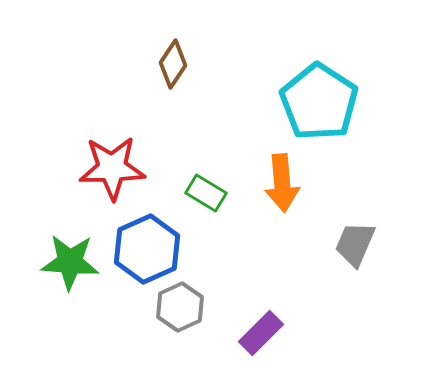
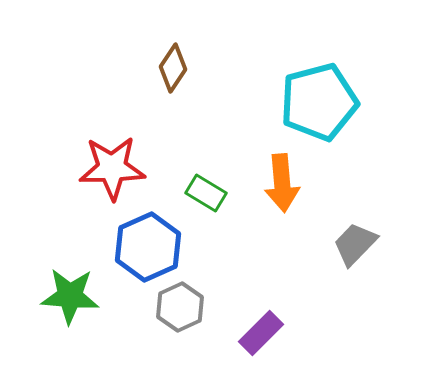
brown diamond: moved 4 px down
cyan pentagon: rotated 24 degrees clockwise
gray trapezoid: rotated 21 degrees clockwise
blue hexagon: moved 1 px right, 2 px up
green star: moved 34 px down
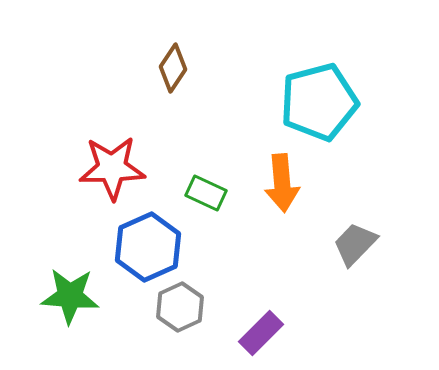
green rectangle: rotated 6 degrees counterclockwise
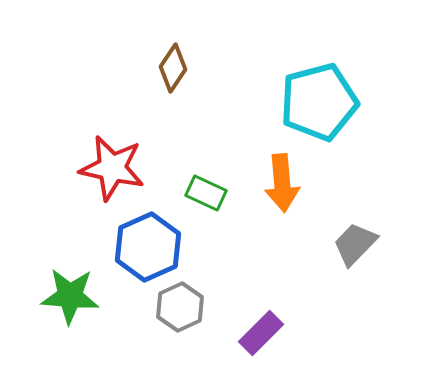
red star: rotated 14 degrees clockwise
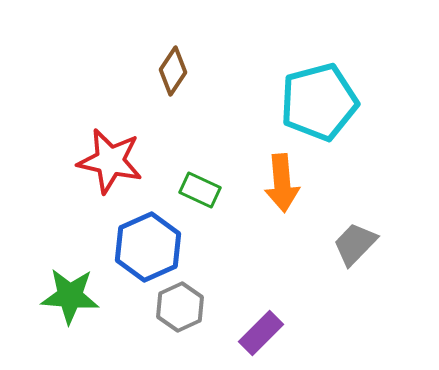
brown diamond: moved 3 px down
red star: moved 2 px left, 7 px up
green rectangle: moved 6 px left, 3 px up
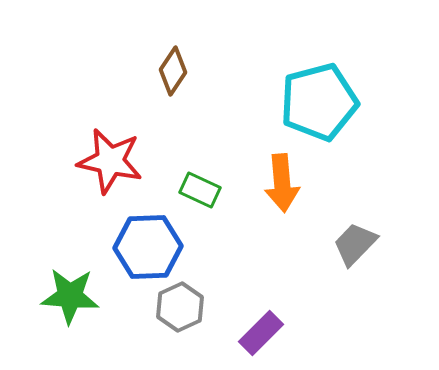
blue hexagon: rotated 22 degrees clockwise
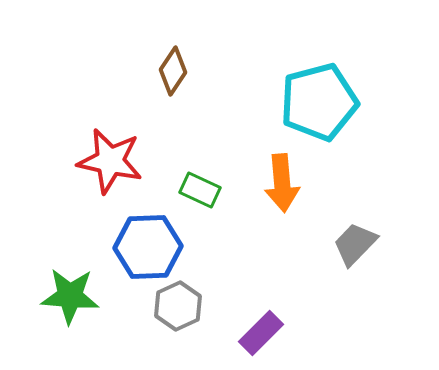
gray hexagon: moved 2 px left, 1 px up
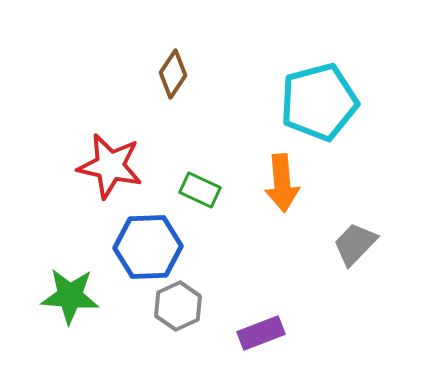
brown diamond: moved 3 px down
red star: moved 5 px down
purple rectangle: rotated 24 degrees clockwise
